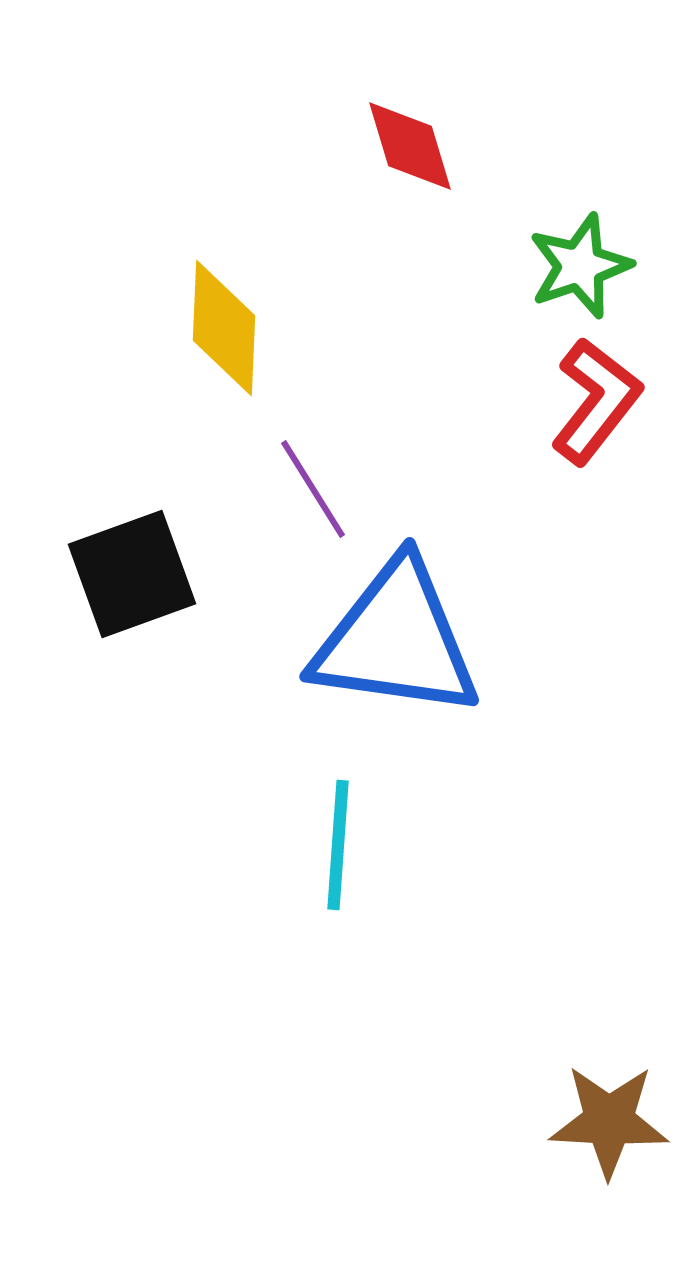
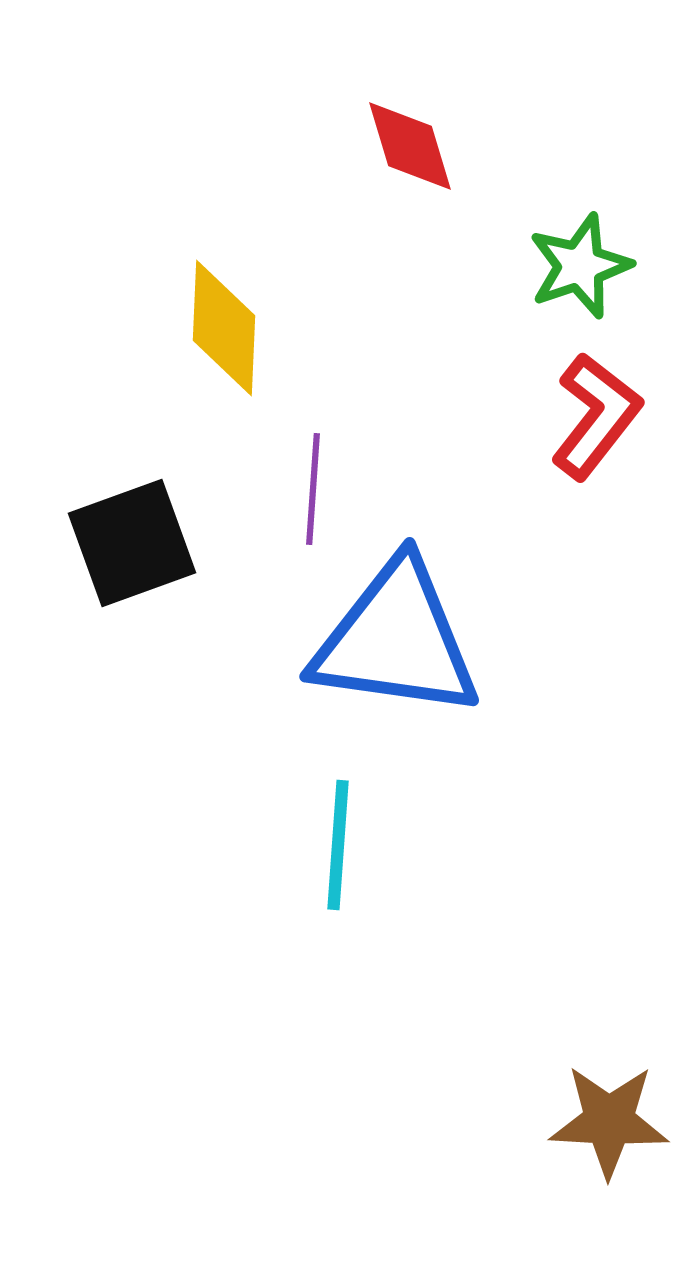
red L-shape: moved 15 px down
purple line: rotated 36 degrees clockwise
black square: moved 31 px up
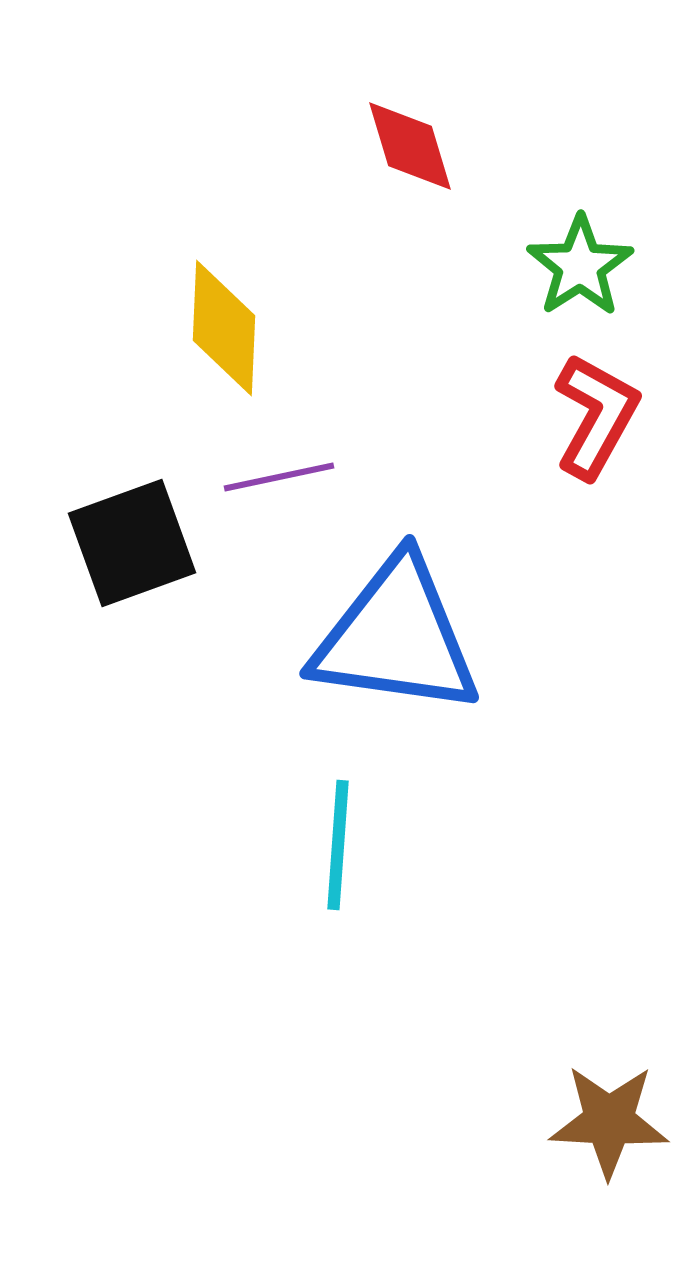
green star: rotated 14 degrees counterclockwise
red L-shape: rotated 9 degrees counterclockwise
purple line: moved 34 px left, 12 px up; rotated 74 degrees clockwise
blue triangle: moved 3 px up
